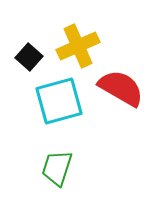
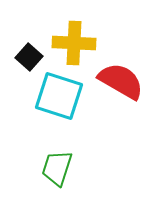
yellow cross: moved 4 px left, 3 px up; rotated 27 degrees clockwise
red semicircle: moved 7 px up
cyan square: moved 5 px up; rotated 33 degrees clockwise
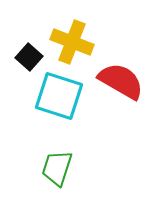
yellow cross: moved 2 px left, 1 px up; rotated 18 degrees clockwise
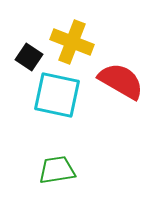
black square: rotated 8 degrees counterclockwise
cyan square: moved 2 px left, 1 px up; rotated 6 degrees counterclockwise
green trapezoid: moved 2 px down; rotated 63 degrees clockwise
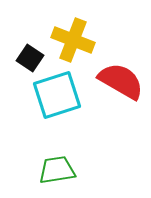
yellow cross: moved 1 px right, 2 px up
black square: moved 1 px right, 1 px down
cyan square: rotated 30 degrees counterclockwise
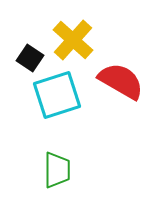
yellow cross: rotated 21 degrees clockwise
green trapezoid: rotated 99 degrees clockwise
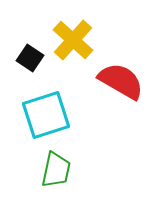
cyan square: moved 11 px left, 20 px down
green trapezoid: moved 1 px left; rotated 12 degrees clockwise
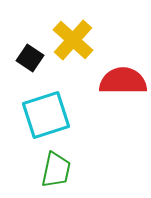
red semicircle: moved 2 px right; rotated 30 degrees counterclockwise
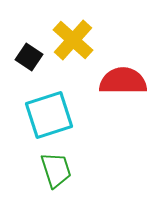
black square: moved 1 px left, 1 px up
cyan square: moved 3 px right
green trapezoid: rotated 30 degrees counterclockwise
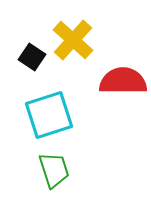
black square: moved 3 px right
green trapezoid: moved 2 px left
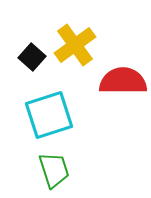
yellow cross: moved 2 px right, 5 px down; rotated 12 degrees clockwise
black square: rotated 8 degrees clockwise
